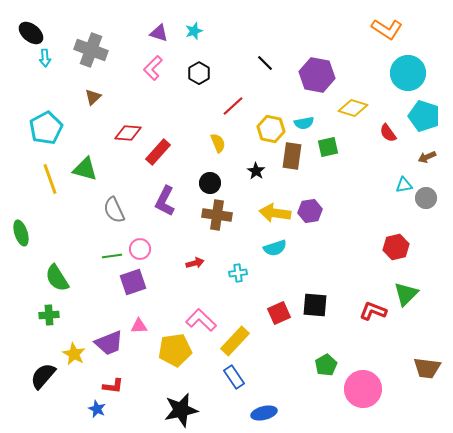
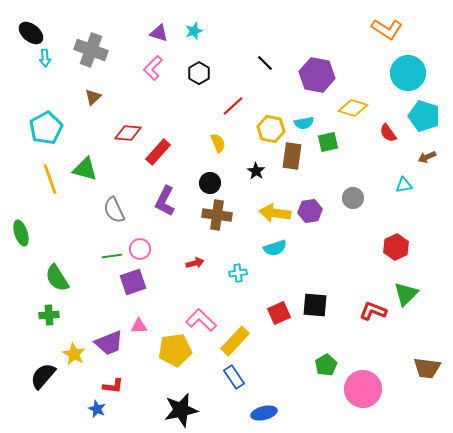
green square at (328, 147): moved 5 px up
gray circle at (426, 198): moved 73 px left
red hexagon at (396, 247): rotated 10 degrees counterclockwise
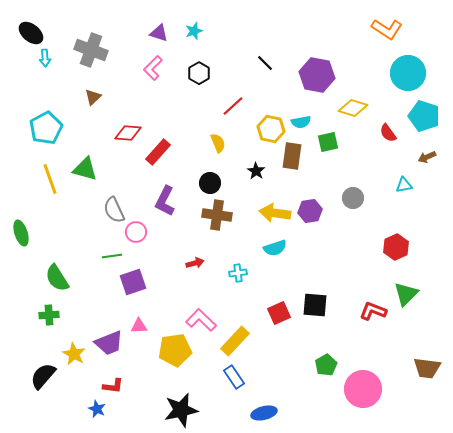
cyan semicircle at (304, 123): moved 3 px left, 1 px up
pink circle at (140, 249): moved 4 px left, 17 px up
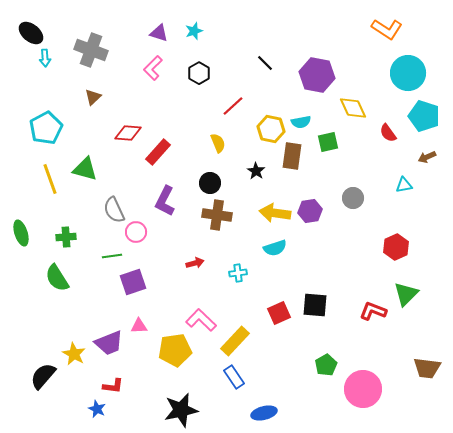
yellow diamond at (353, 108): rotated 48 degrees clockwise
green cross at (49, 315): moved 17 px right, 78 px up
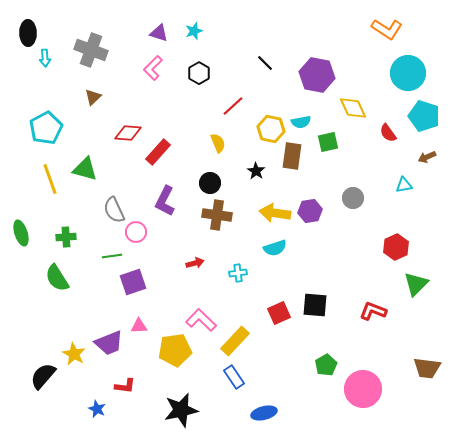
black ellipse at (31, 33): moved 3 px left; rotated 50 degrees clockwise
green triangle at (406, 294): moved 10 px right, 10 px up
red L-shape at (113, 386): moved 12 px right
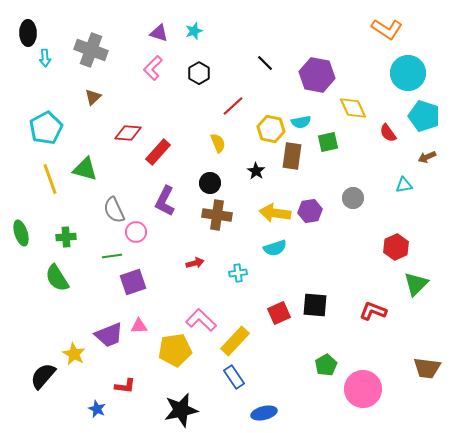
purple trapezoid at (109, 343): moved 8 px up
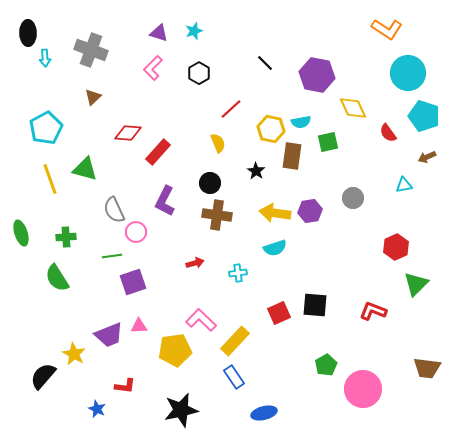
red line at (233, 106): moved 2 px left, 3 px down
